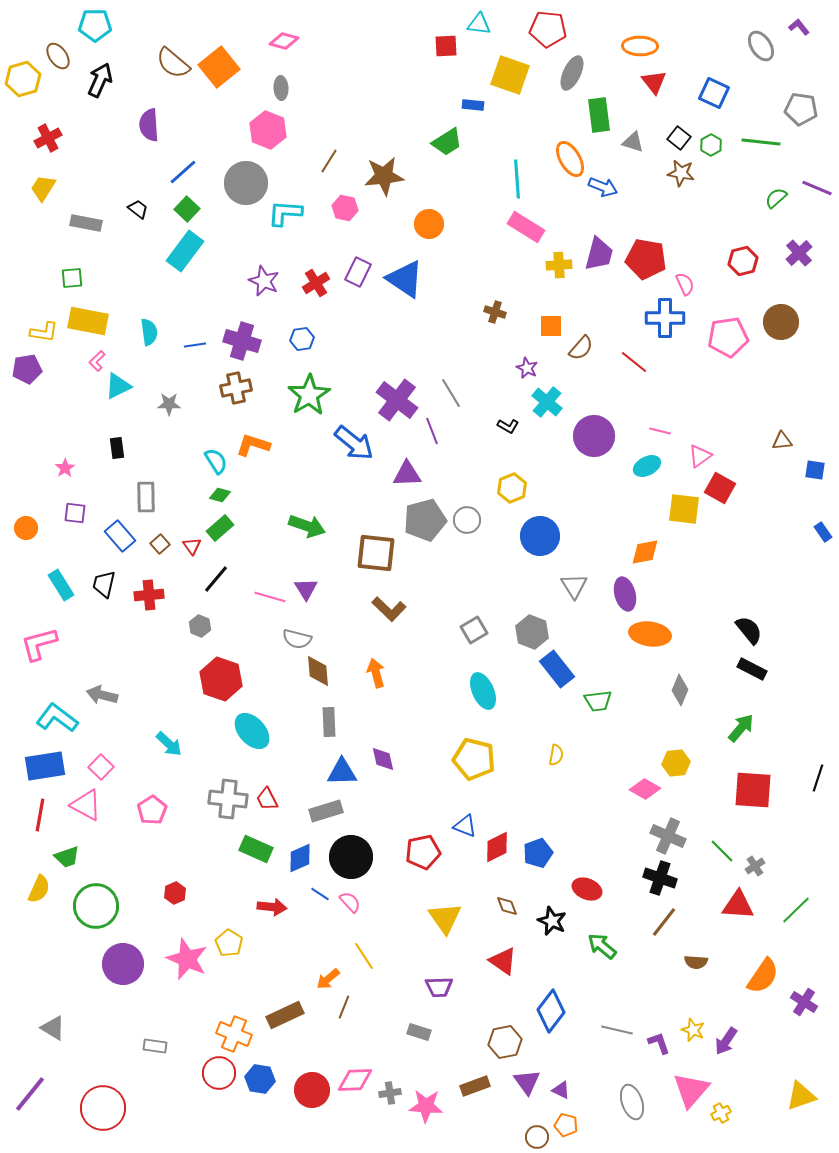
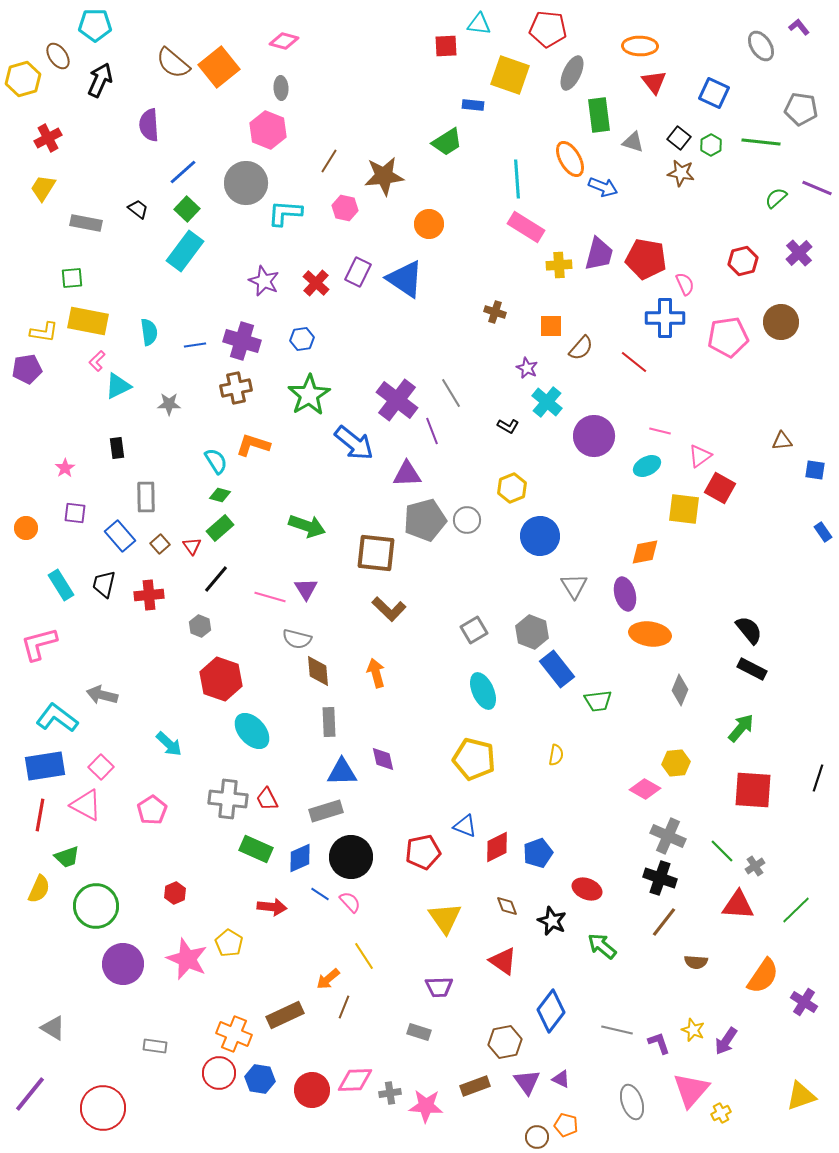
red cross at (316, 283): rotated 16 degrees counterclockwise
purple triangle at (561, 1090): moved 11 px up
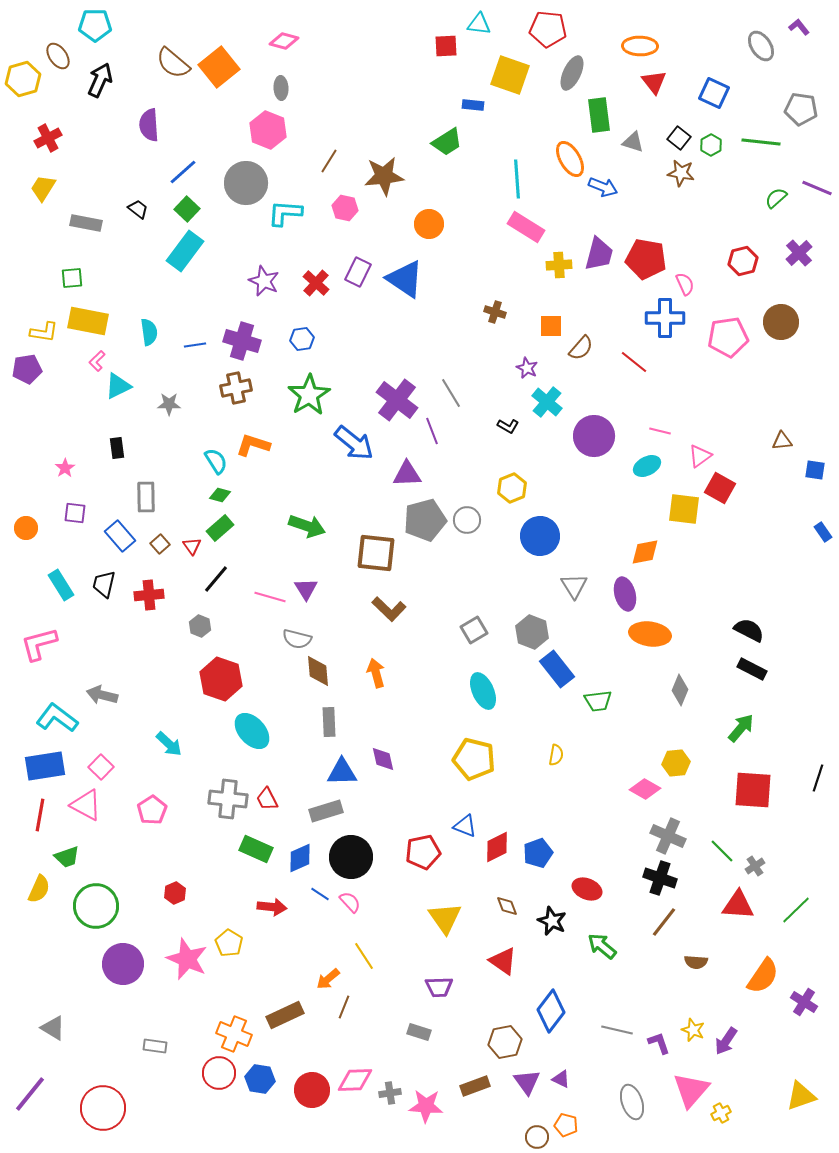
black semicircle at (749, 630): rotated 24 degrees counterclockwise
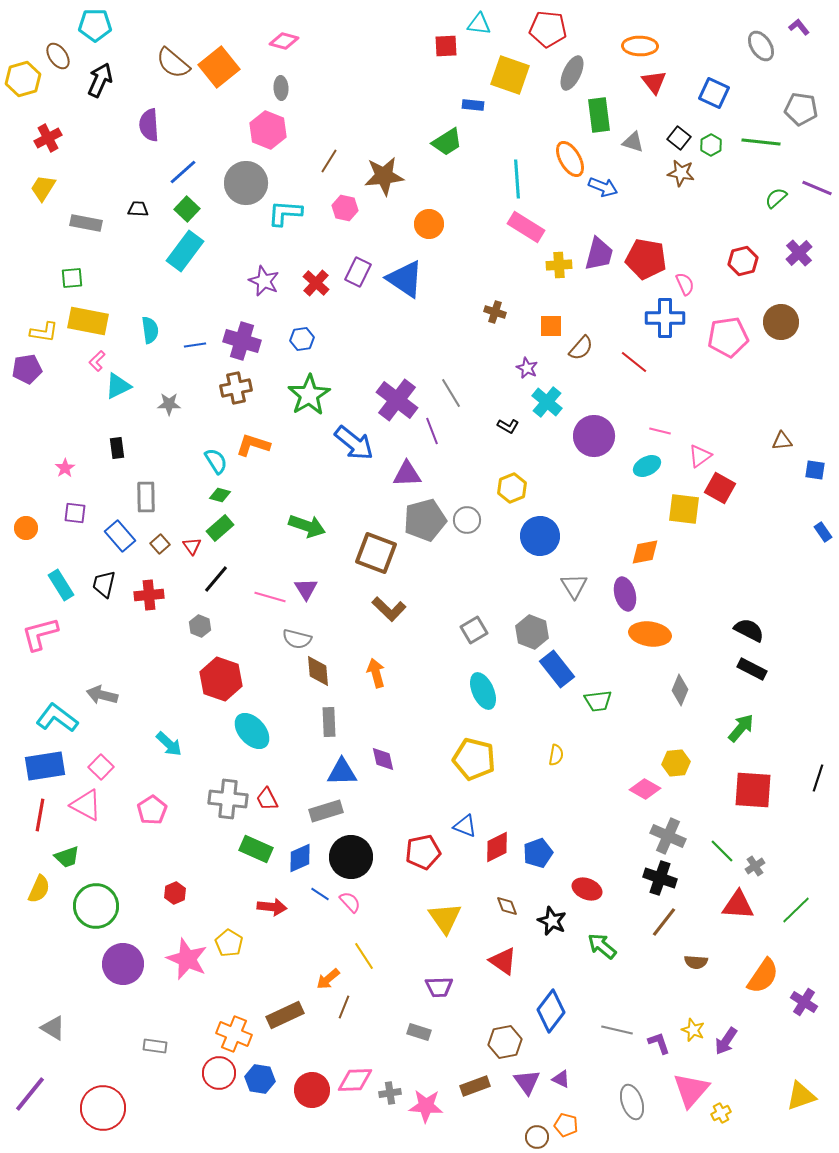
black trapezoid at (138, 209): rotated 35 degrees counterclockwise
cyan semicircle at (149, 332): moved 1 px right, 2 px up
brown square at (376, 553): rotated 15 degrees clockwise
pink L-shape at (39, 644): moved 1 px right, 10 px up
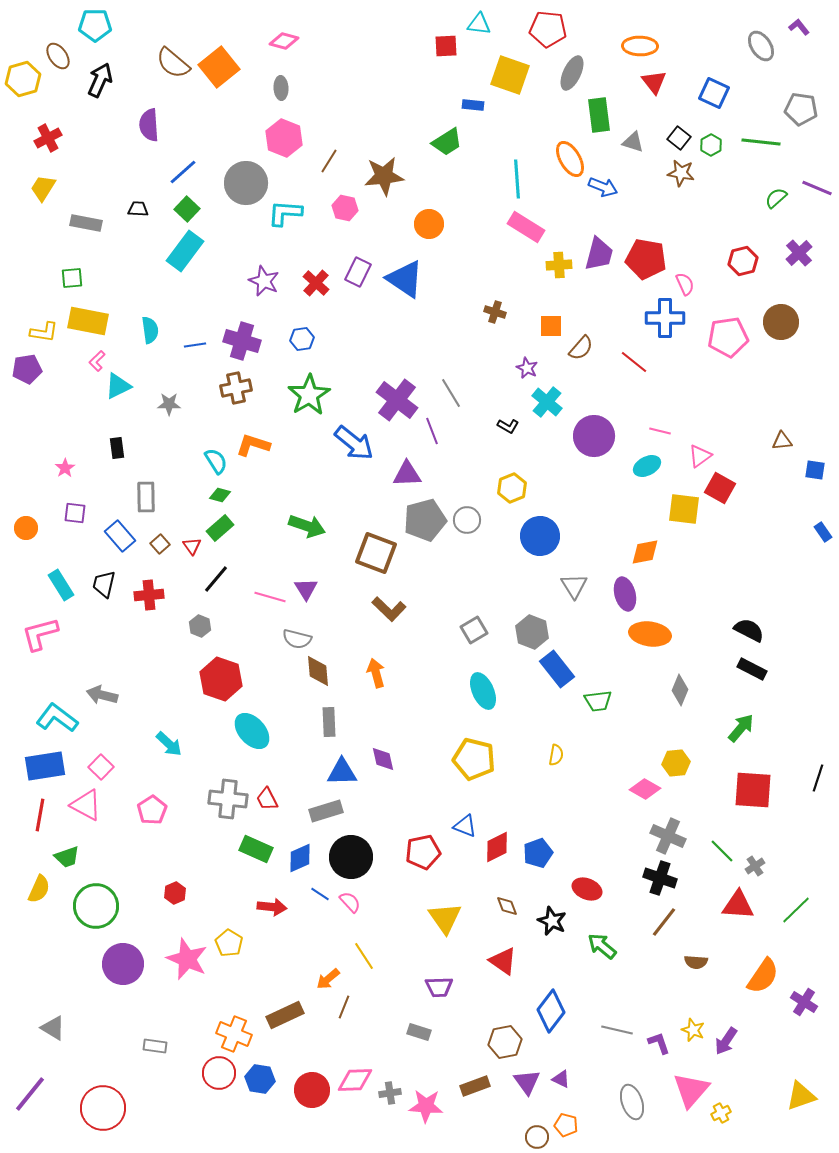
pink hexagon at (268, 130): moved 16 px right, 8 px down
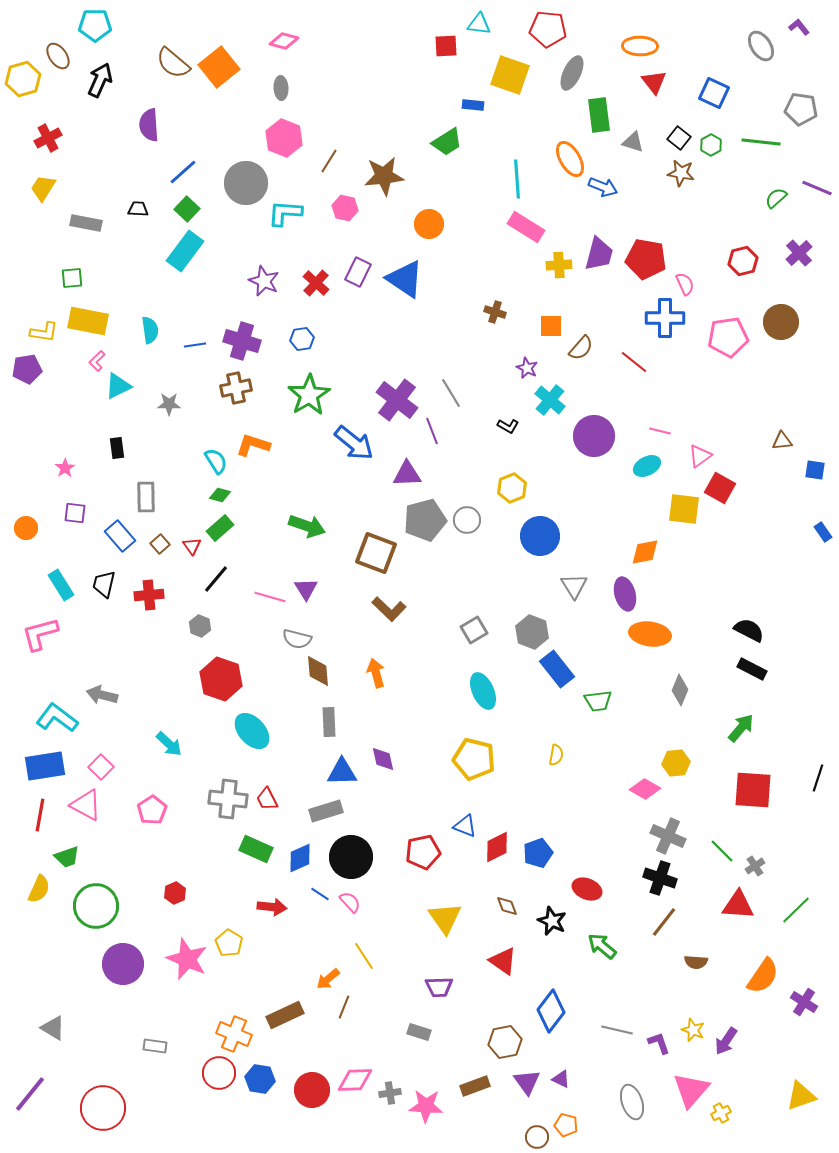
cyan cross at (547, 402): moved 3 px right, 2 px up
